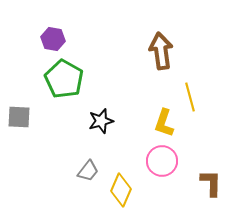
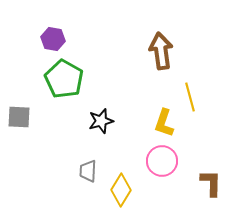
gray trapezoid: rotated 145 degrees clockwise
yellow diamond: rotated 8 degrees clockwise
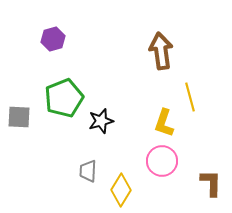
purple hexagon: rotated 25 degrees counterclockwise
green pentagon: moved 19 px down; rotated 21 degrees clockwise
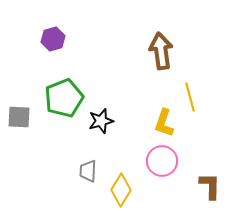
brown L-shape: moved 1 px left, 3 px down
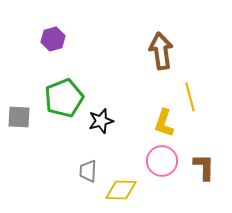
brown L-shape: moved 6 px left, 19 px up
yellow diamond: rotated 60 degrees clockwise
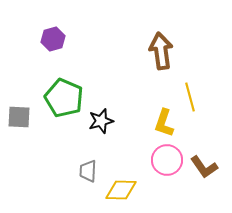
green pentagon: rotated 27 degrees counterclockwise
pink circle: moved 5 px right, 1 px up
brown L-shape: rotated 144 degrees clockwise
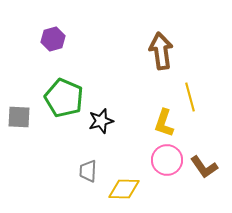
yellow diamond: moved 3 px right, 1 px up
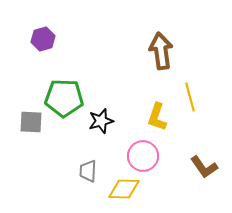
purple hexagon: moved 10 px left
green pentagon: rotated 21 degrees counterclockwise
gray square: moved 12 px right, 5 px down
yellow L-shape: moved 7 px left, 6 px up
pink circle: moved 24 px left, 4 px up
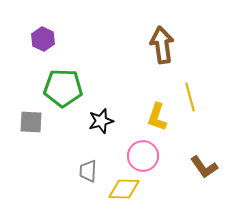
purple hexagon: rotated 20 degrees counterclockwise
brown arrow: moved 1 px right, 6 px up
green pentagon: moved 1 px left, 10 px up
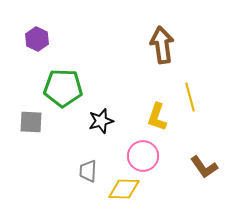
purple hexagon: moved 6 px left
